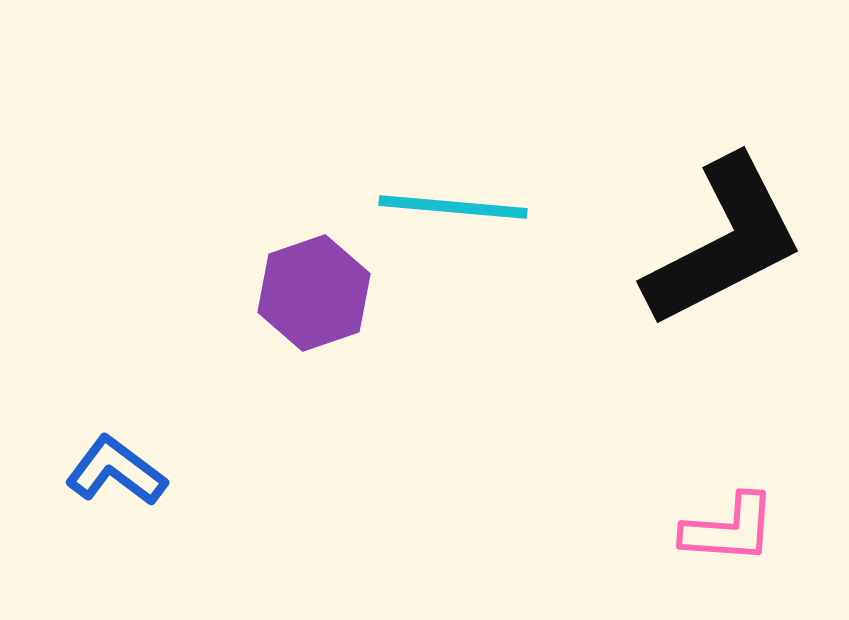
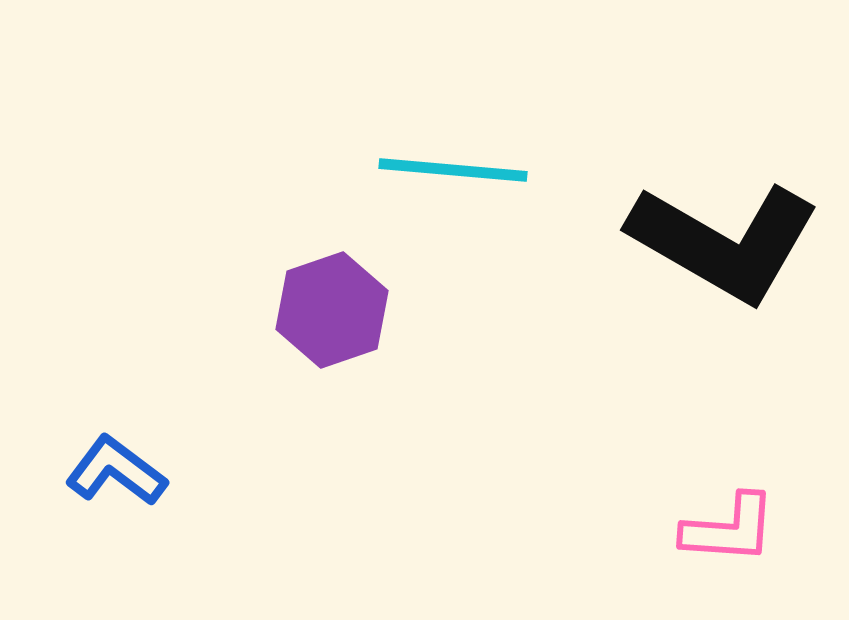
cyan line: moved 37 px up
black L-shape: rotated 57 degrees clockwise
purple hexagon: moved 18 px right, 17 px down
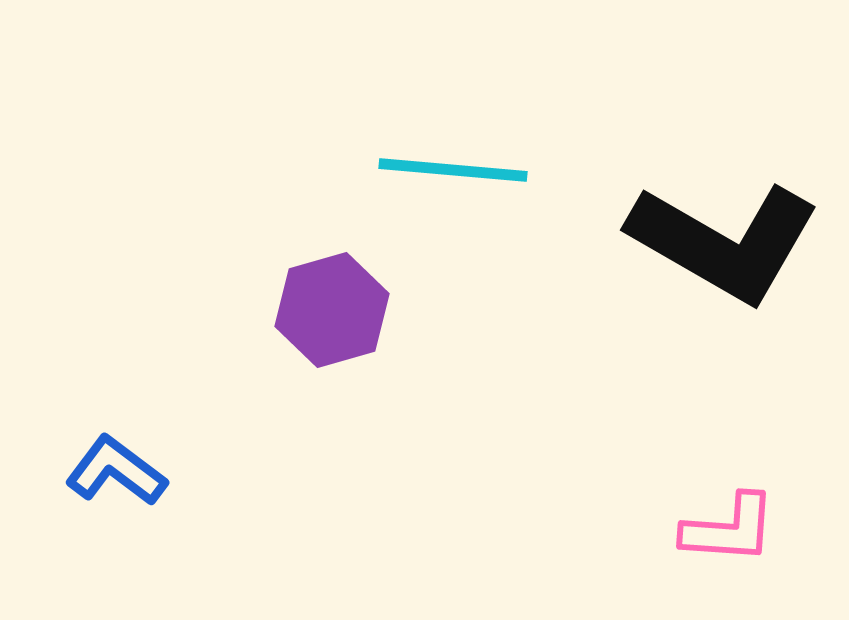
purple hexagon: rotated 3 degrees clockwise
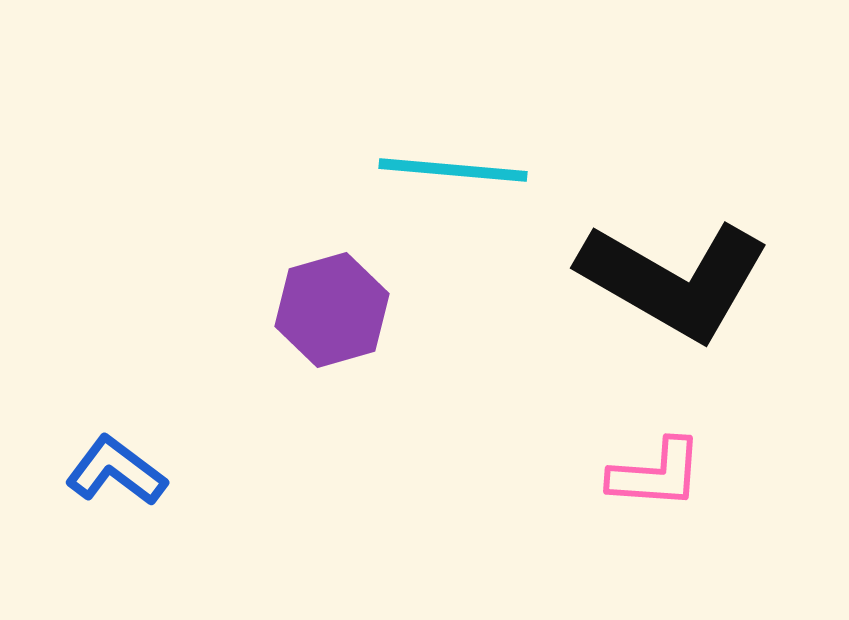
black L-shape: moved 50 px left, 38 px down
pink L-shape: moved 73 px left, 55 px up
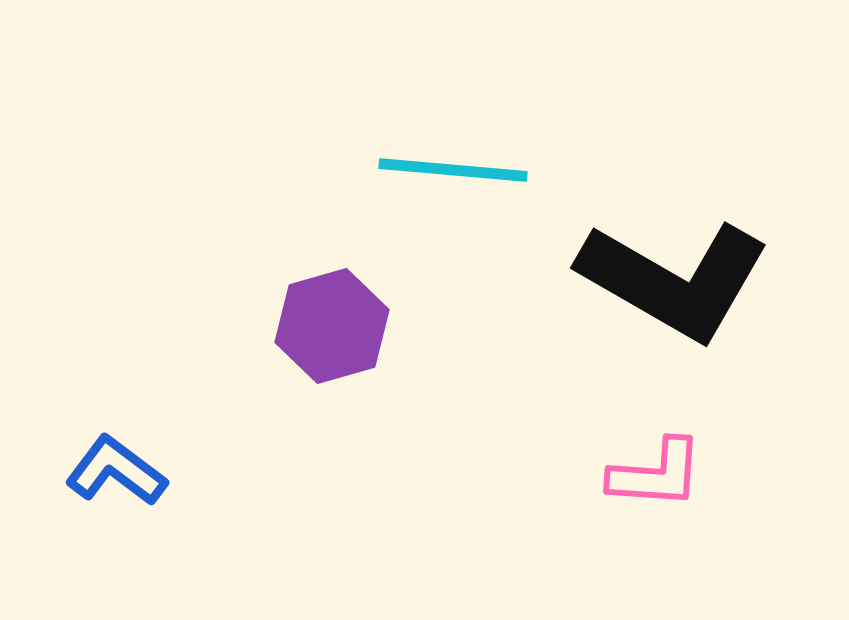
purple hexagon: moved 16 px down
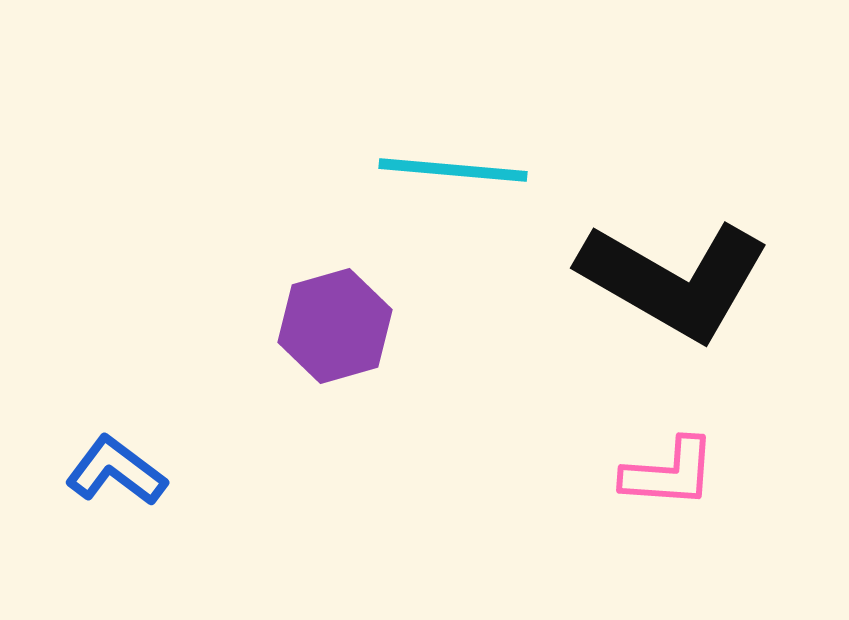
purple hexagon: moved 3 px right
pink L-shape: moved 13 px right, 1 px up
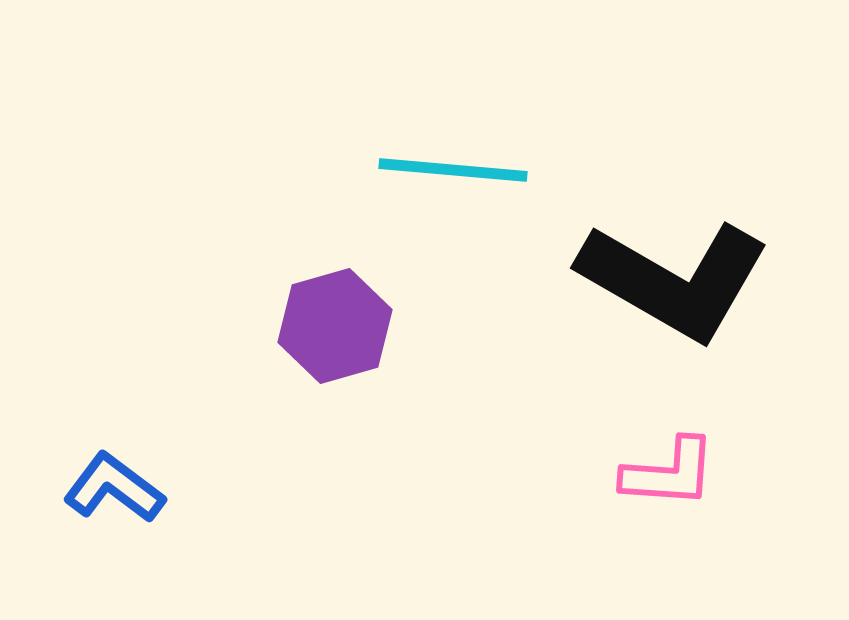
blue L-shape: moved 2 px left, 17 px down
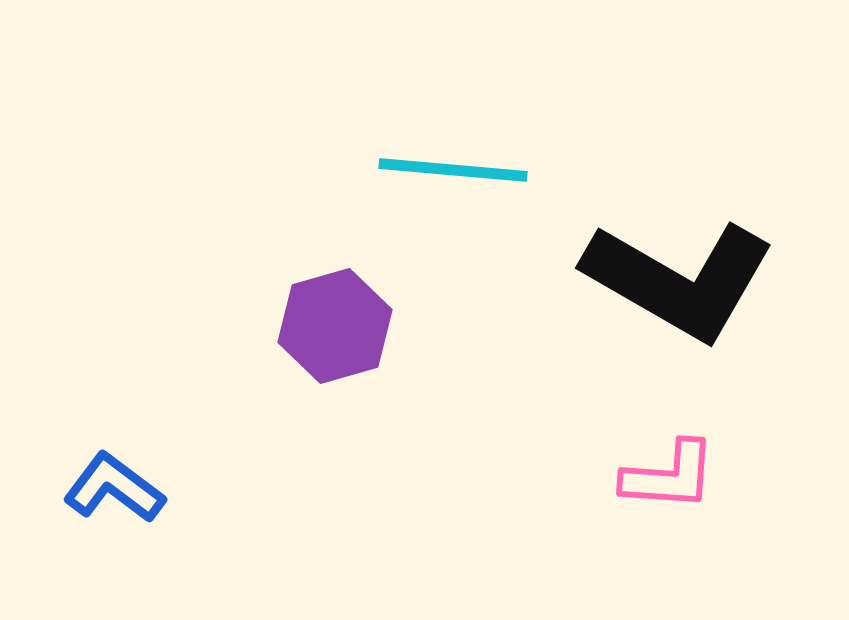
black L-shape: moved 5 px right
pink L-shape: moved 3 px down
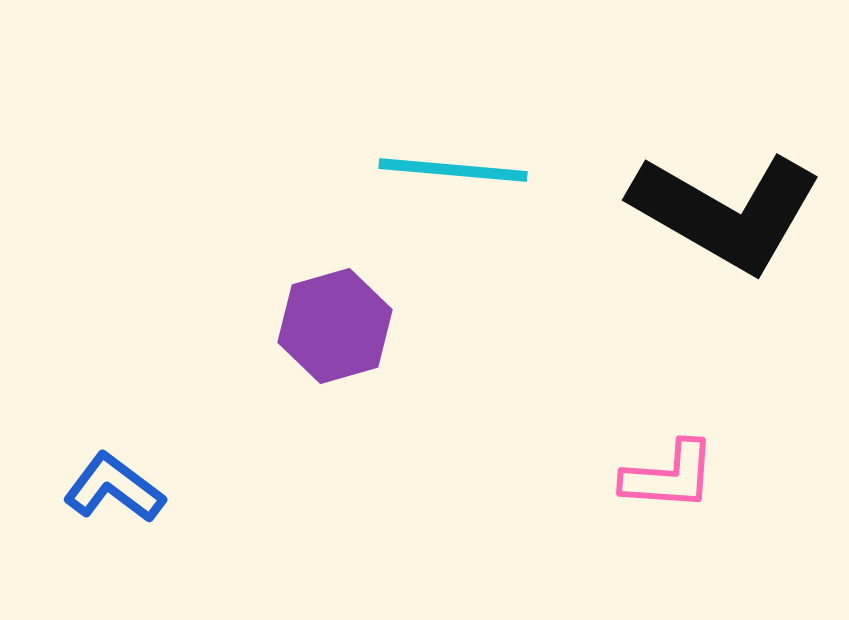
black L-shape: moved 47 px right, 68 px up
